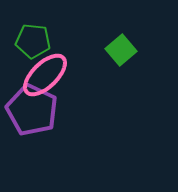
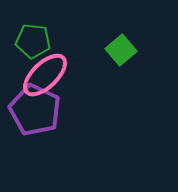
purple pentagon: moved 3 px right
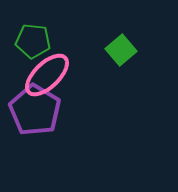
pink ellipse: moved 2 px right
purple pentagon: rotated 6 degrees clockwise
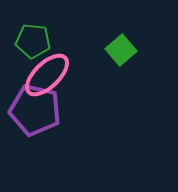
purple pentagon: rotated 18 degrees counterclockwise
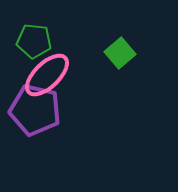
green pentagon: moved 1 px right
green square: moved 1 px left, 3 px down
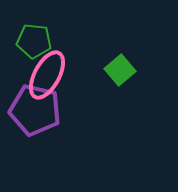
green square: moved 17 px down
pink ellipse: rotated 18 degrees counterclockwise
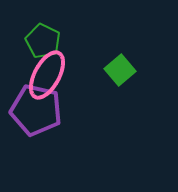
green pentagon: moved 9 px right; rotated 20 degrees clockwise
purple pentagon: moved 1 px right
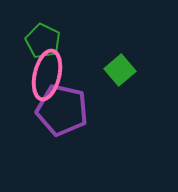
pink ellipse: rotated 15 degrees counterclockwise
purple pentagon: moved 26 px right
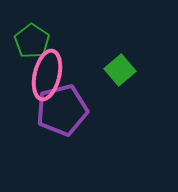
green pentagon: moved 11 px left; rotated 8 degrees clockwise
purple pentagon: rotated 27 degrees counterclockwise
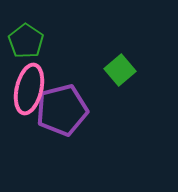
green pentagon: moved 6 px left
pink ellipse: moved 18 px left, 14 px down
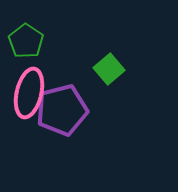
green square: moved 11 px left, 1 px up
pink ellipse: moved 4 px down
